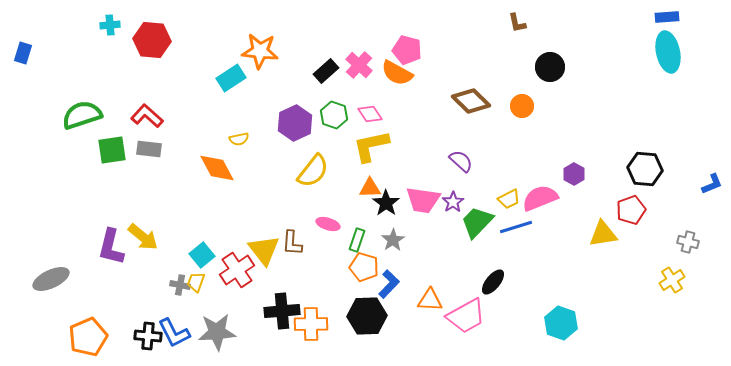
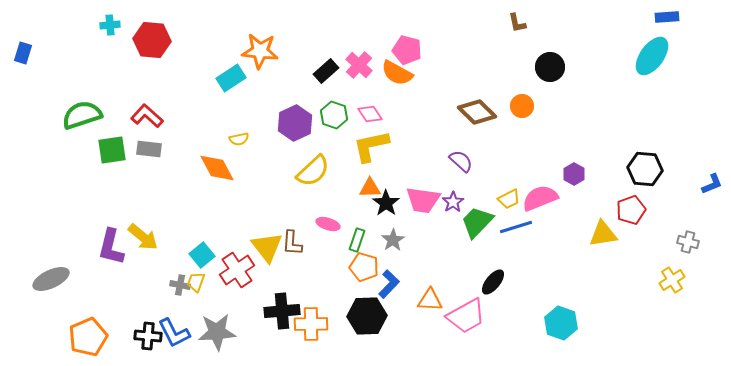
cyan ellipse at (668, 52): moved 16 px left, 4 px down; rotated 48 degrees clockwise
brown diamond at (471, 101): moved 6 px right, 11 px down
yellow semicircle at (313, 171): rotated 9 degrees clockwise
yellow triangle at (264, 250): moved 3 px right, 3 px up
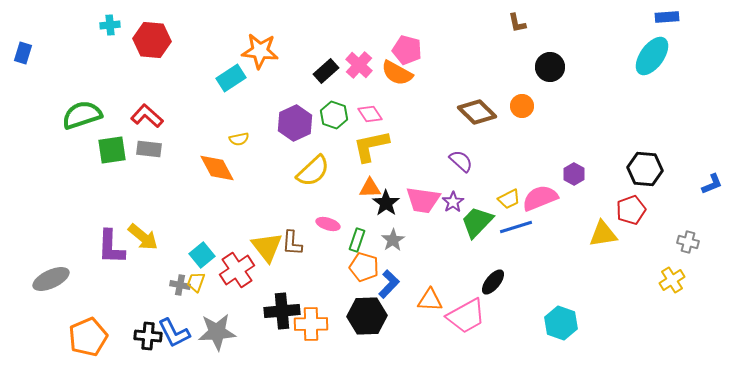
purple L-shape at (111, 247): rotated 12 degrees counterclockwise
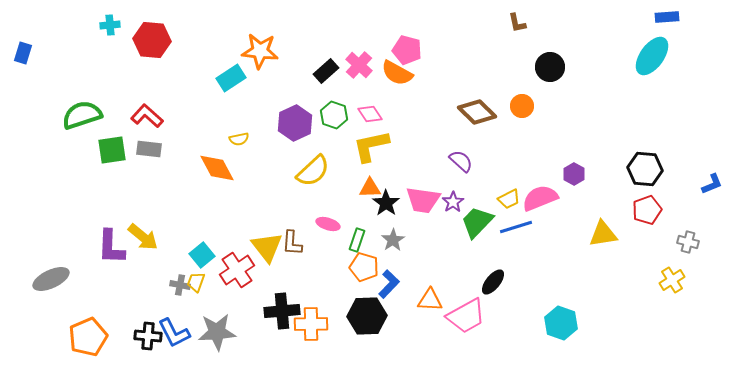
red pentagon at (631, 210): moved 16 px right
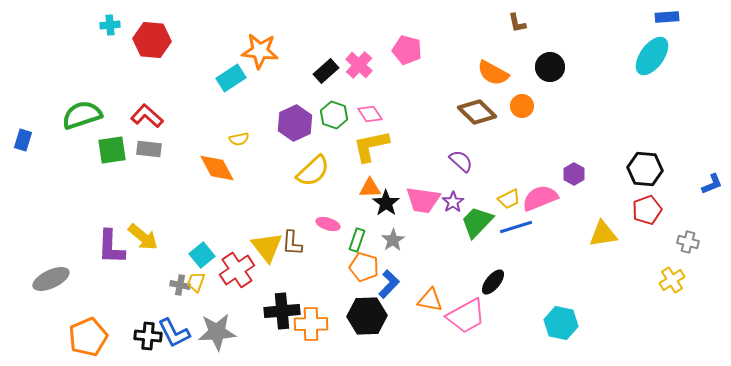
blue rectangle at (23, 53): moved 87 px down
orange semicircle at (397, 73): moved 96 px right
orange triangle at (430, 300): rotated 8 degrees clockwise
cyan hexagon at (561, 323): rotated 8 degrees counterclockwise
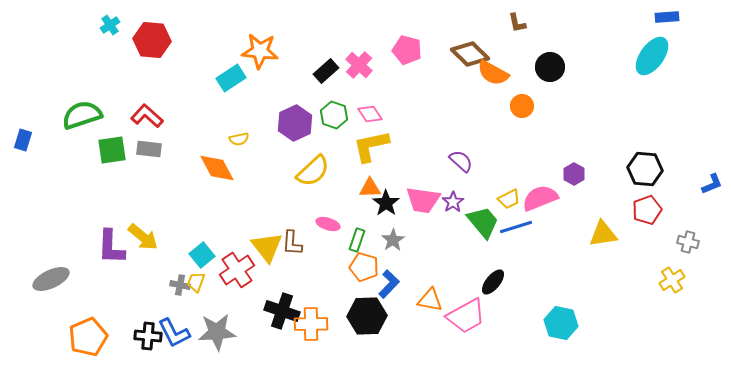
cyan cross at (110, 25): rotated 30 degrees counterclockwise
brown diamond at (477, 112): moved 7 px left, 58 px up
green trapezoid at (477, 222): moved 6 px right; rotated 96 degrees clockwise
black cross at (282, 311): rotated 24 degrees clockwise
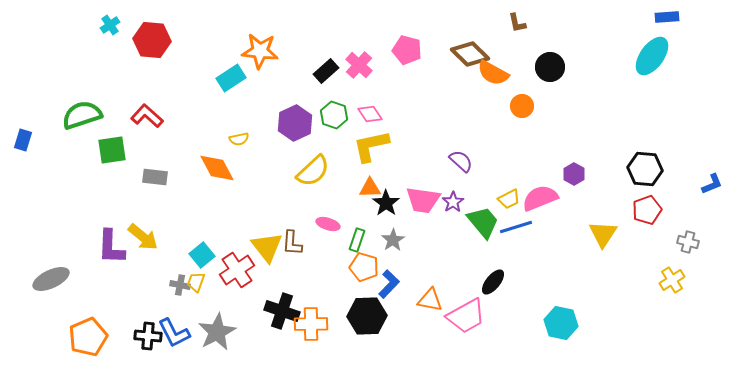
gray rectangle at (149, 149): moved 6 px right, 28 px down
yellow triangle at (603, 234): rotated 48 degrees counterclockwise
gray star at (217, 332): rotated 24 degrees counterclockwise
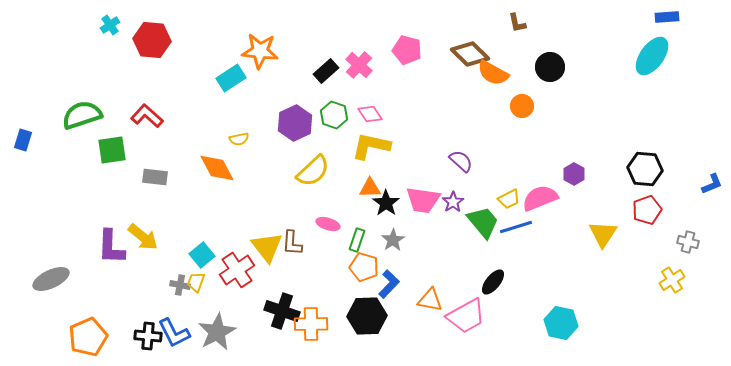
yellow L-shape at (371, 146): rotated 24 degrees clockwise
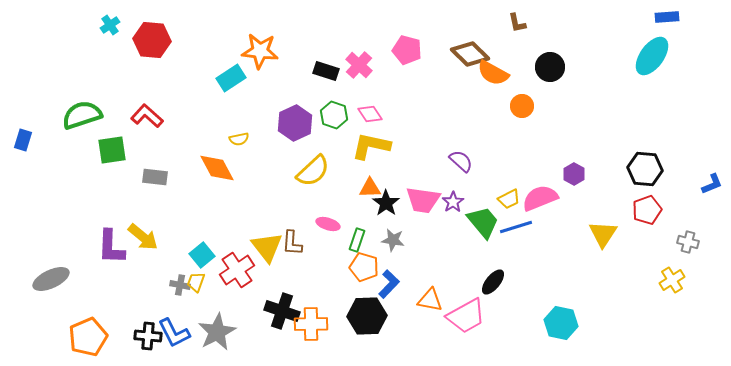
black rectangle at (326, 71): rotated 60 degrees clockwise
gray star at (393, 240): rotated 30 degrees counterclockwise
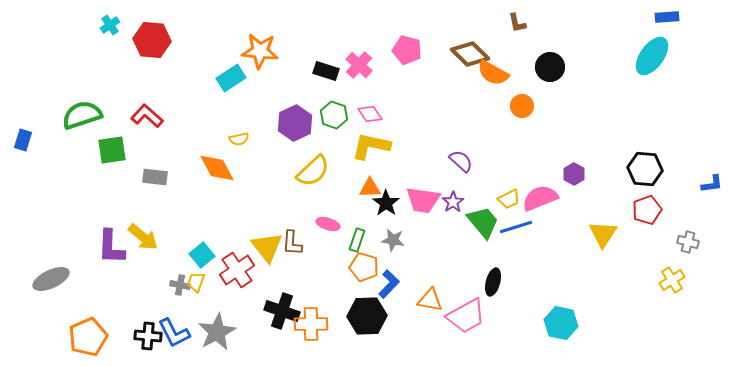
blue L-shape at (712, 184): rotated 15 degrees clockwise
black ellipse at (493, 282): rotated 24 degrees counterclockwise
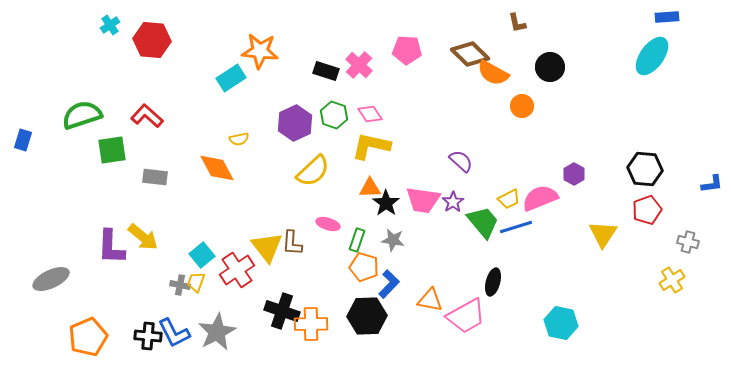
pink pentagon at (407, 50): rotated 12 degrees counterclockwise
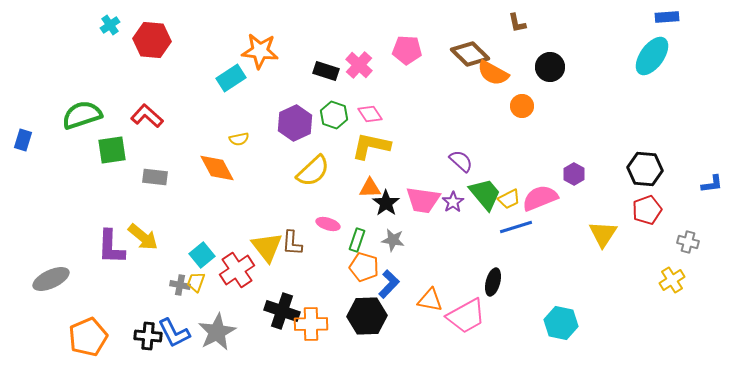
green trapezoid at (483, 222): moved 2 px right, 28 px up
